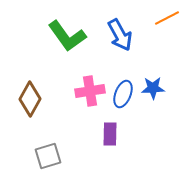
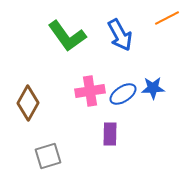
blue ellipse: rotated 36 degrees clockwise
brown diamond: moved 2 px left, 4 px down
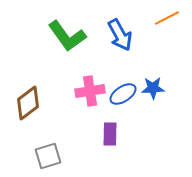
brown diamond: rotated 24 degrees clockwise
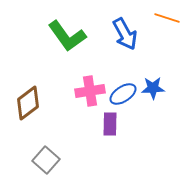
orange line: rotated 45 degrees clockwise
blue arrow: moved 5 px right, 1 px up
purple rectangle: moved 10 px up
gray square: moved 2 px left, 4 px down; rotated 32 degrees counterclockwise
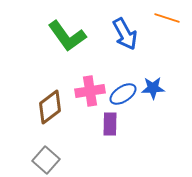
brown diamond: moved 22 px right, 4 px down
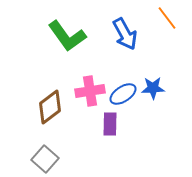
orange line: rotated 35 degrees clockwise
gray square: moved 1 px left, 1 px up
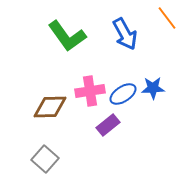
brown diamond: rotated 36 degrees clockwise
purple rectangle: moved 2 px left, 1 px down; rotated 50 degrees clockwise
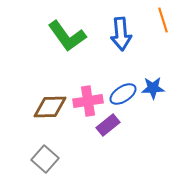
orange line: moved 4 px left, 2 px down; rotated 20 degrees clockwise
blue arrow: moved 4 px left; rotated 24 degrees clockwise
pink cross: moved 2 px left, 10 px down
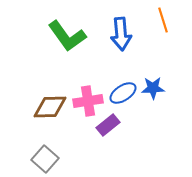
blue ellipse: moved 1 px up
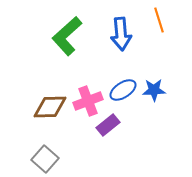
orange line: moved 4 px left
green L-shape: rotated 84 degrees clockwise
blue star: moved 1 px right, 2 px down
blue ellipse: moved 3 px up
pink cross: rotated 12 degrees counterclockwise
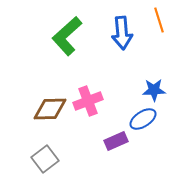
blue arrow: moved 1 px right, 1 px up
blue ellipse: moved 20 px right, 29 px down
brown diamond: moved 2 px down
purple rectangle: moved 8 px right, 16 px down; rotated 15 degrees clockwise
gray square: rotated 12 degrees clockwise
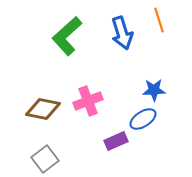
blue arrow: rotated 12 degrees counterclockwise
brown diamond: moved 7 px left; rotated 12 degrees clockwise
